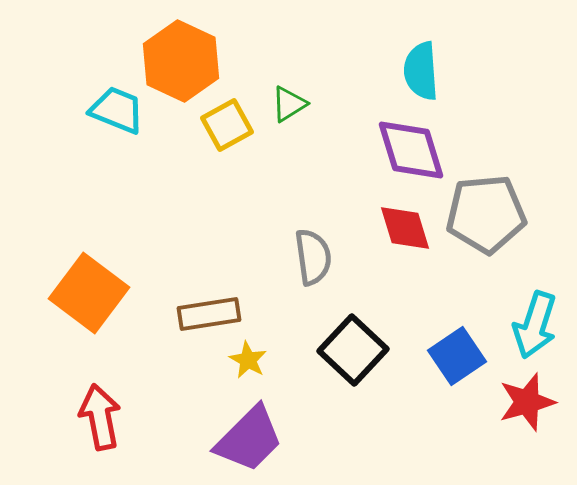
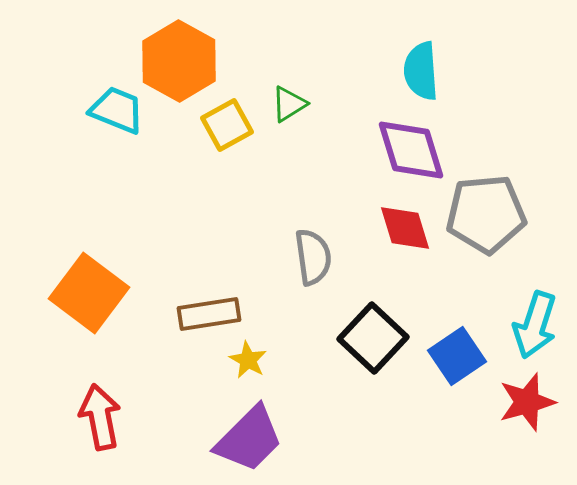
orange hexagon: moved 2 px left; rotated 4 degrees clockwise
black square: moved 20 px right, 12 px up
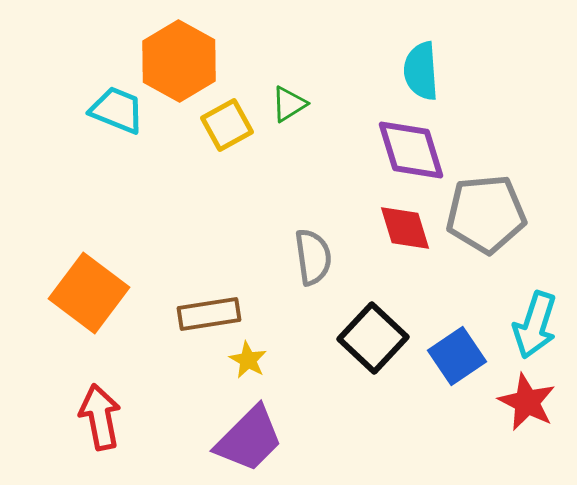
red star: rotated 30 degrees counterclockwise
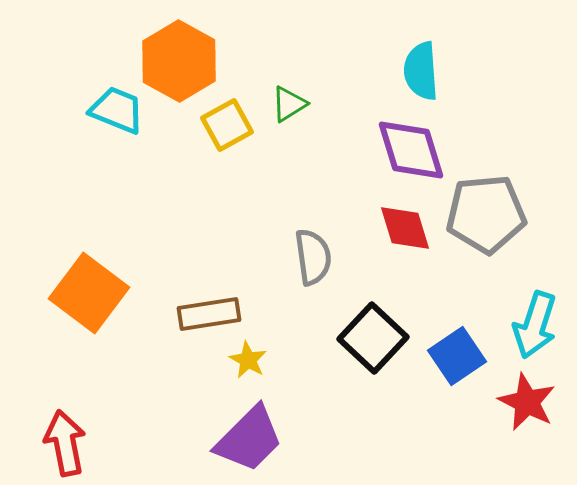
red arrow: moved 35 px left, 26 px down
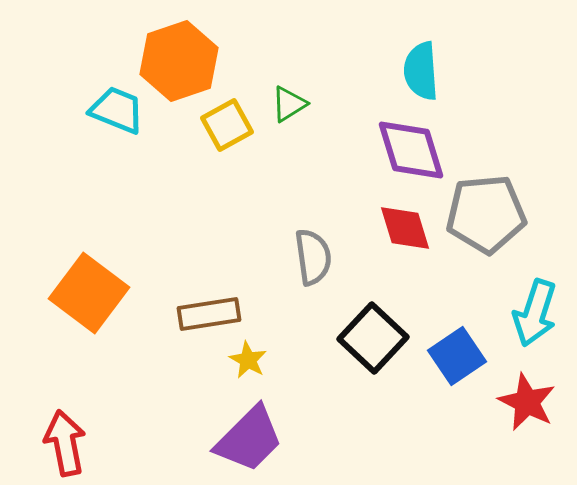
orange hexagon: rotated 12 degrees clockwise
cyan arrow: moved 12 px up
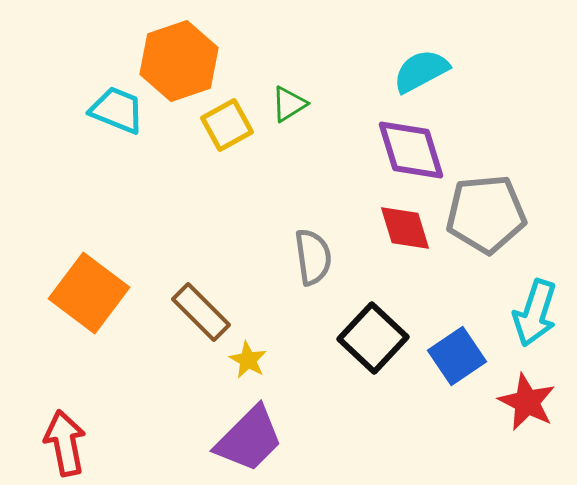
cyan semicircle: rotated 66 degrees clockwise
brown rectangle: moved 8 px left, 2 px up; rotated 54 degrees clockwise
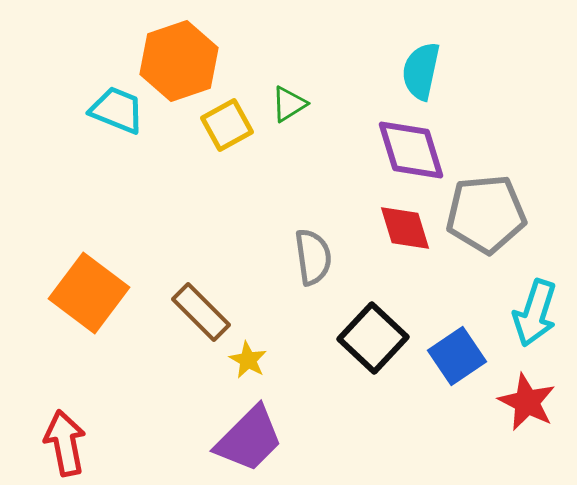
cyan semicircle: rotated 50 degrees counterclockwise
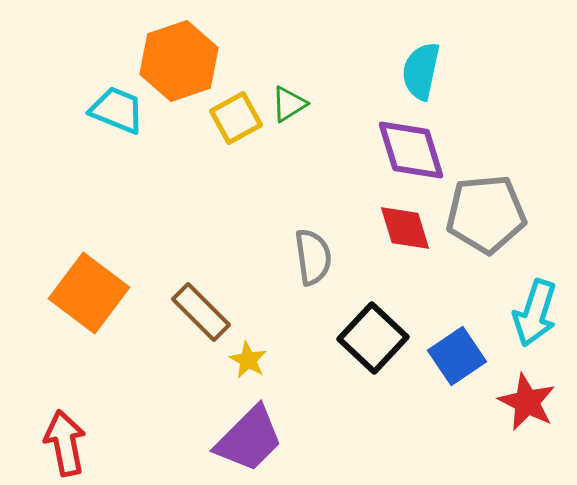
yellow square: moved 9 px right, 7 px up
